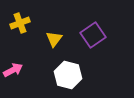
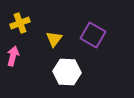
purple square: rotated 25 degrees counterclockwise
pink arrow: moved 14 px up; rotated 48 degrees counterclockwise
white hexagon: moved 1 px left, 3 px up; rotated 12 degrees counterclockwise
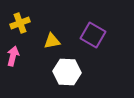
yellow triangle: moved 2 px left, 2 px down; rotated 42 degrees clockwise
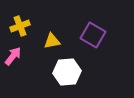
yellow cross: moved 3 px down
pink arrow: rotated 24 degrees clockwise
white hexagon: rotated 8 degrees counterclockwise
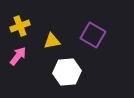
pink arrow: moved 5 px right
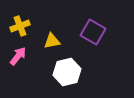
purple square: moved 3 px up
white hexagon: rotated 8 degrees counterclockwise
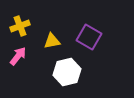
purple square: moved 4 px left, 5 px down
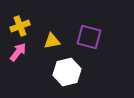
purple square: rotated 15 degrees counterclockwise
pink arrow: moved 4 px up
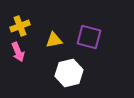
yellow triangle: moved 2 px right, 1 px up
pink arrow: rotated 120 degrees clockwise
white hexagon: moved 2 px right, 1 px down
